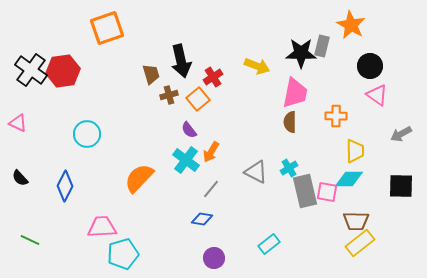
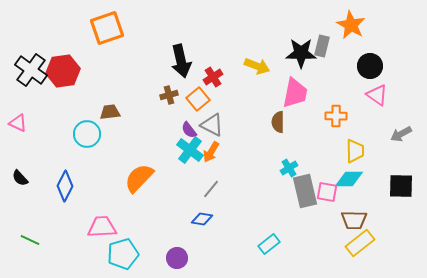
brown trapezoid at (151, 74): moved 41 px left, 38 px down; rotated 80 degrees counterclockwise
brown semicircle at (290, 122): moved 12 px left
cyan cross at (186, 160): moved 4 px right, 10 px up
gray triangle at (256, 172): moved 44 px left, 47 px up
brown trapezoid at (356, 221): moved 2 px left, 1 px up
purple circle at (214, 258): moved 37 px left
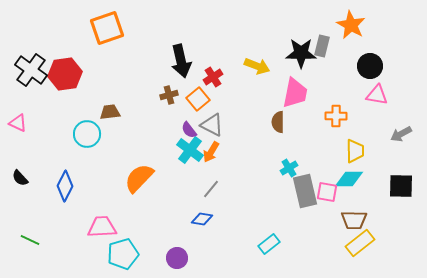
red hexagon at (63, 71): moved 2 px right, 3 px down
pink triangle at (377, 95): rotated 25 degrees counterclockwise
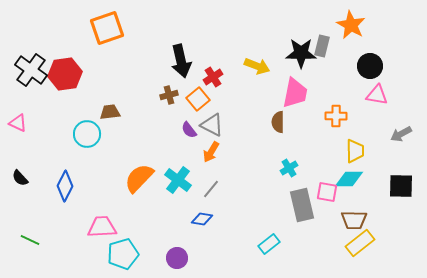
cyan cross at (190, 150): moved 12 px left, 30 px down
gray rectangle at (305, 191): moved 3 px left, 14 px down
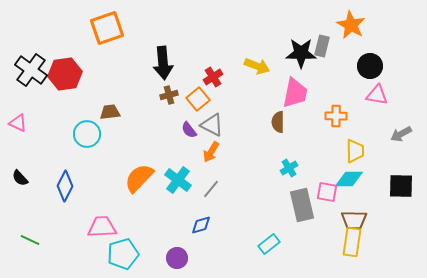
black arrow at (181, 61): moved 18 px left, 2 px down; rotated 8 degrees clockwise
blue diamond at (202, 219): moved 1 px left, 6 px down; rotated 25 degrees counterclockwise
yellow rectangle at (360, 243): moved 8 px left, 1 px up; rotated 44 degrees counterclockwise
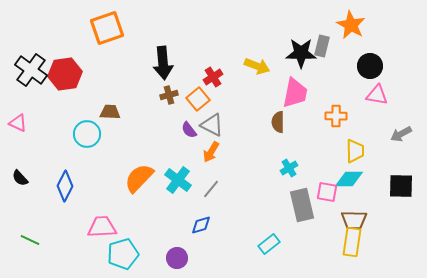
brown trapezoid at (110, 112): rotated 10 degrees clockwise
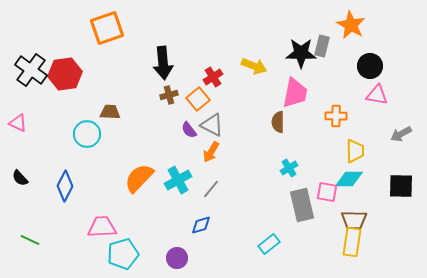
yellow arrow at (257, 66): moved 3 px left
cyan cross at (178, 180): rotated 24 degrees clockwise
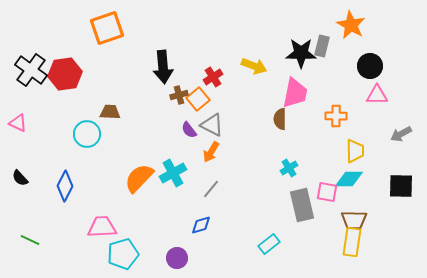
black arrow at (163, 63): moved 4 px down
brown cross at (169, 95): moved 10 px right
pink triangle at (377, 95): rotated 10 degrees counterclockwise
brown semicircle at (278, 122): moved 2 px right, 3 px up
cyan cross at (178, 180): moved 5 px left, 7 px up
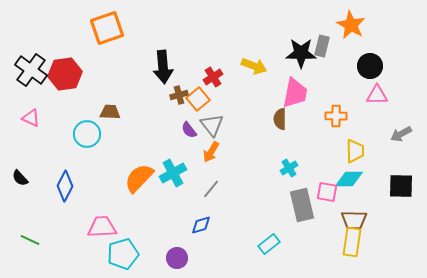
pink triangle at (18, 123): moved 13 px right, 5 px up
gray triangle at (212, 125): rotated 25 degrees clockwise
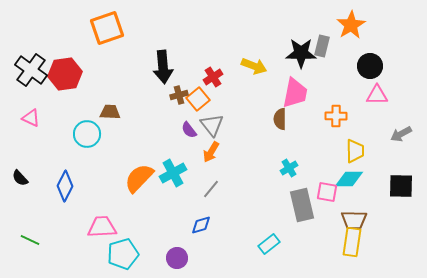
orange star at (351, 25): rotated 12 degrees clockwise
